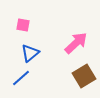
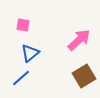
pink arrow: moved 3 px right, 3 px up
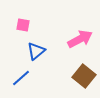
pink arrow: moved 1 px right, 1 px up; rotated 15 degrees clockwise
blue triangle: moved 6 px right, 2 px up
brown square: rotated 20 degrees counterclockwise
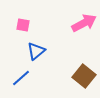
pink arrow: moved 4 px right, 16 px up
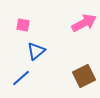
brown square: rotated 25 degrees clockwise
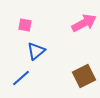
pink square: moved 2 px right
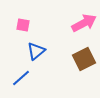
pink square: moved 2 px left
brown square: moved 17 px up
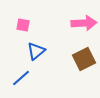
pink arrow: rotated 25 degrees clockwise
